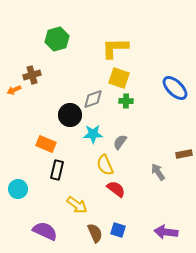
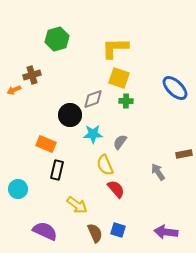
red semicircle: rotated 12 degrees clockwise
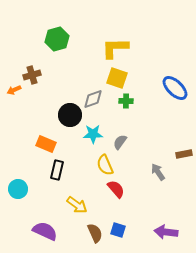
yellow square: moved 2 px left
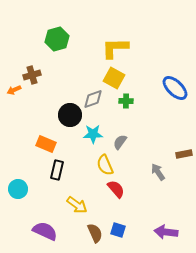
yellow square: moved 3 px left; rotated 10 degrees clockwise
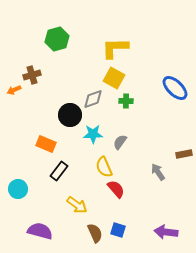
yellow semicircle: moved 1 px left, 2 px down
black rectangle: moved 2 px right, 1 px down; rotated 24 degrees clockwise
purple semicircle: moved 5 px left; rotated 10 degrees counterclockwise
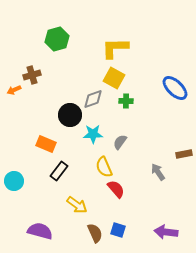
cyan circle: moved 4 px left, 8 px up
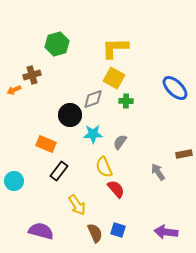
green hexagon: moved 5 px down
yellow arrow: rotated 20 degrees clockwise
purple semicircle: moved 1 px right
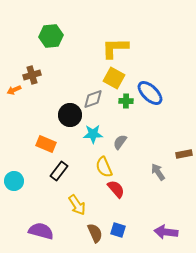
green hexagon: moved 6 px left, 8 px up; rotated 10 degrees clockwise
blue ellipse: moved 25 px left, 5 px down
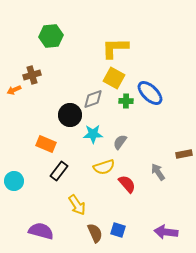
yellow semicircle: rotated 85 degrees counterclockwise
red semicircle: moved 11 px right, 5 px up
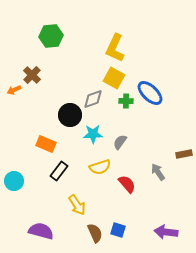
yellow L-shape: rotated 64 degrees counterclockwise
brown cross: rotated 30 degrees counterclockwise
yellow semicircle: moved 4 px left
